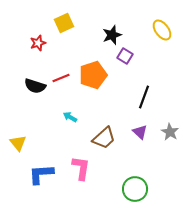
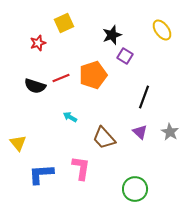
brown trapezoid: rotated 90 degrees clockwise
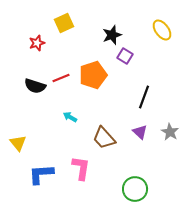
red star: moved 1 px left
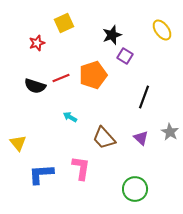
purple triangle: moved 1 px right, 6 px down
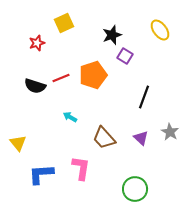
yellow ellipse: moved 2 px left
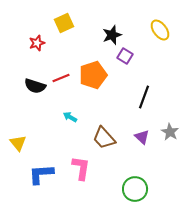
purple triangle: moved 1 px right, 1 px up
